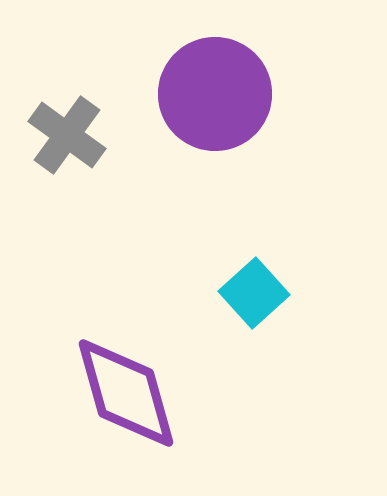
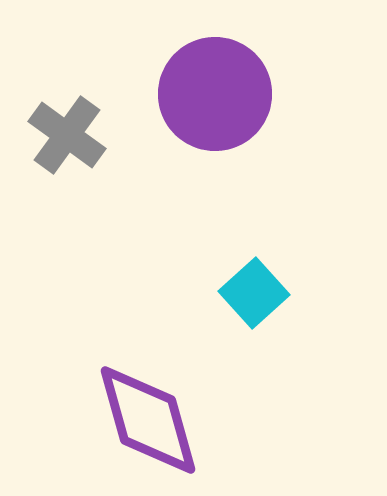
purple diamond: moved 22 px right, 27 px down
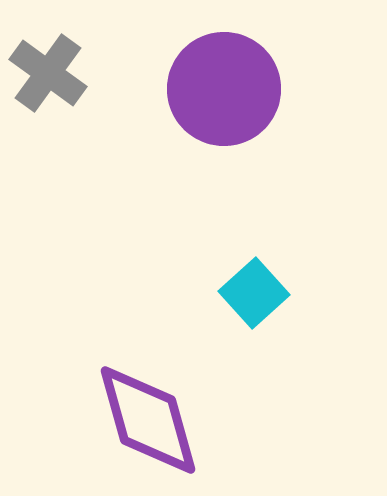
purple circle: moved 9 px right, 5 px up
gray cross: moved 19 px left, 62 px up
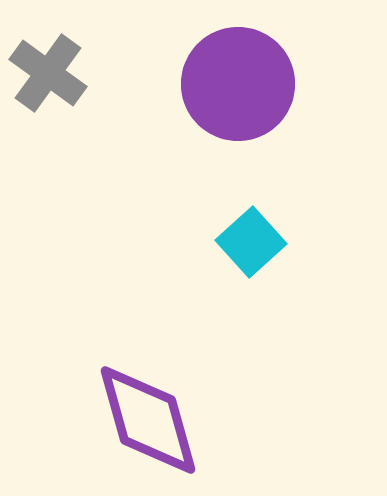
purple circle: moved 14 px right, 5 px up
cyan square: moved 3 px left, 51 px up
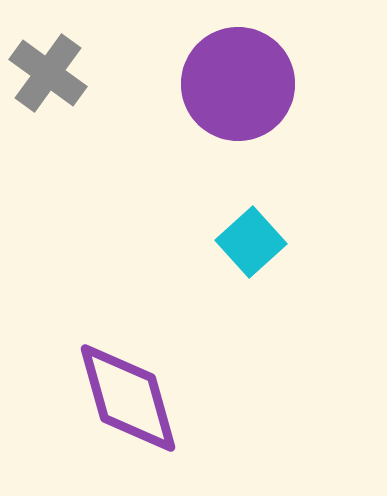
purple diamond: moved 20 px left, 22 px up
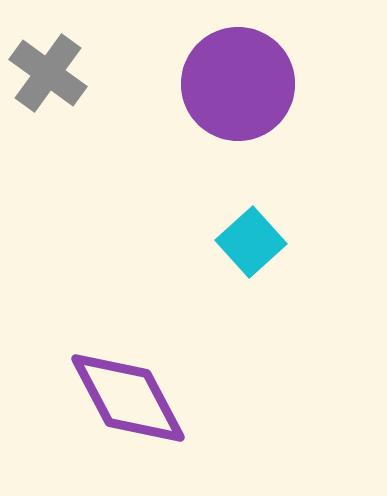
purple diamond: rotated 12 degrees counterclockwise
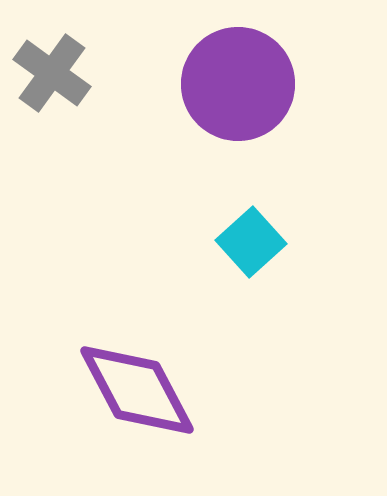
gray cross: moved 4 px right
purple diamond: moved 9 px right, 8 px up
